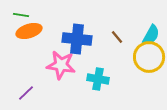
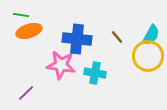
yellow circle: moved 1 px left, 1 px up
cyan cross: moved 3 px left, 6 px up
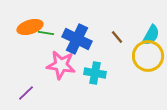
green line: moved 25 px right, 18 px down
orange ellipse: moved 1 px right, 4 px up
blue cross: rotated 20 degrees clockwise
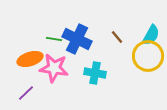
orange ellipse: moved 32 px down
green line: moved 8 px right, 6 px down
pink star: moved 7 px left, 3 px down
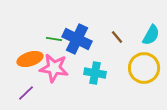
yellow circle: moved 4 px left, 12 px down
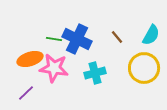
cyan cross: rotated 25 degrees counterclockwise
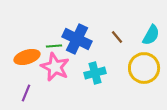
green line: moved 7 px down; rotated 14 degrees counterclockwise
orange ellipse: moved 3 px left, 2 px up
pink star: moved 1 px right, 1 px up; rotated 16 degrees clockwise
purple line: rotated 24 degrees counterclockwise
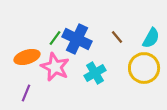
cyan semicircle: moved 3 px down
green line: moved 1 px right, 8 px up; rotated 49 degrees counterclockwise
cyan cross: rotated 15 degrees counterclockwise
